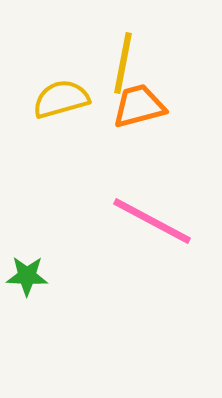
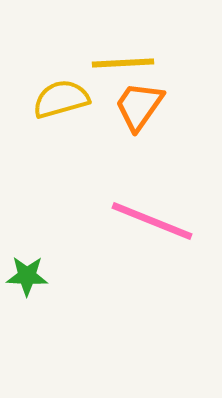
yellow line: rotated 76 degrees clockwise
orange trapezoid: rotated 40 degrees counterclockwise
pink line: rotated 6 degrees counterclockwise
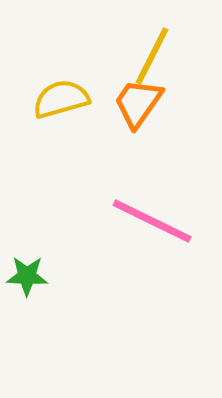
yellow line: moved 29 px right, 7 px up; rotated 60 degrees counterclockwise
orange trapezoid: moved 1 px left, 3 px up
pink line: rotated 4 degrees clockwise
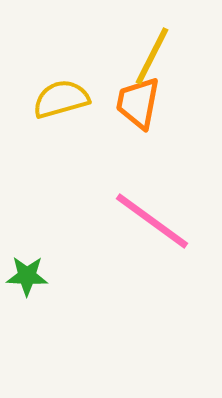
orange trapezoid: rotated 24 degrees counterclockwise
pink line: rotated 10 degrees clockwise
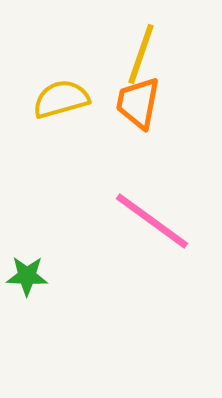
yellow line: moved 11 px left, 2 px up; rotated 8 degrees counterclockwise
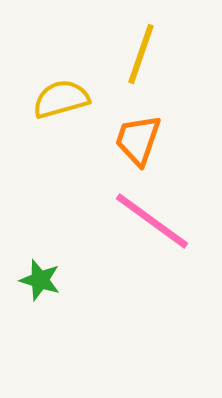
orange trapezoid: moved 37 px down; rotated 8 degrees clockwise
green star: moved 13 px right, 4 px down; rotated 15 degrees clockwise
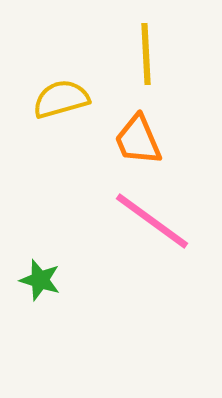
yellow line: moved 5 px right; rotated 22 degrees counterclockwise
orange trapezoid: rotated 42 degrees counterclockwise
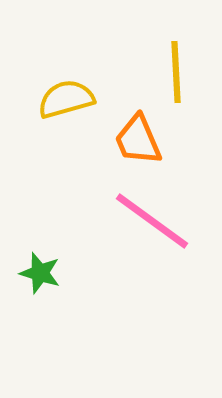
yellow line: moved 30 px right, 18 px down
yellow semicircle: moved 5 px right
green star: moved 7 px up
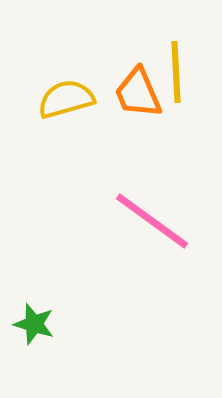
orange trapezoid: moved 47 px up
green star: moved 6 px left, 51 px down
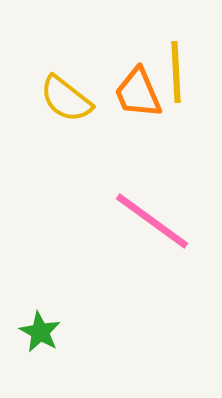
yellow semicircle: rotated 126 degrees counterclockwise
green star: moved 6 px right, 8 px down; rotated 12 degrees clockwise
